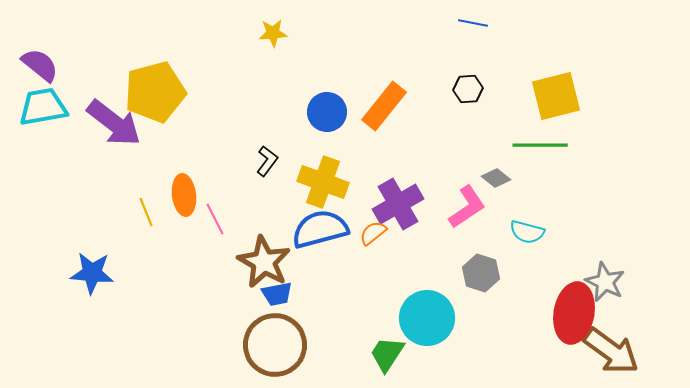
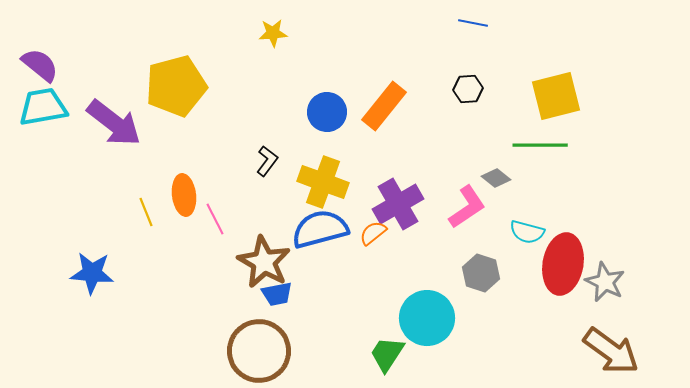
yellow pentagon: moved 21 px right, 6 px up
red ellipse: moved 11 px left, 49 px up
brown circle: moved 16 px left, 6 px down
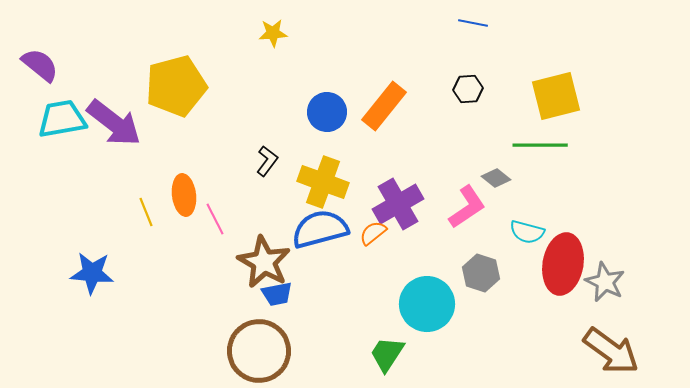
cyan trapezoid: moved 19 px right, 12 px down
cyan circle: moved 14 px up
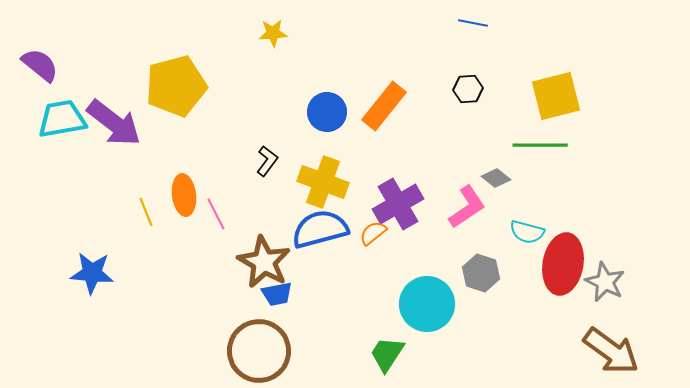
pink line: moved 1 px right, 5 px up
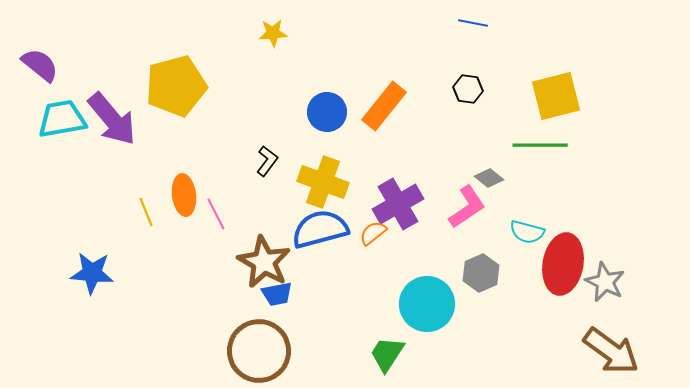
black hexagon: rotated 12 degrees clockwise
purple arrow: moved 2 px left, 4 px up; rotated 12 degrees clockwise
gray diamond: moved 7 px left
gray hexagon: rotated 18 degrees clockwise
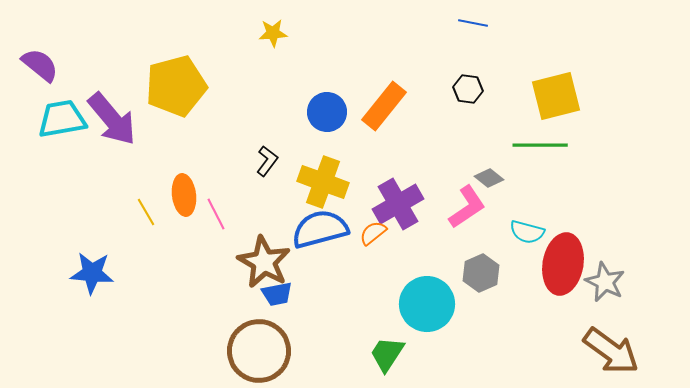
yellow line: rotated 8 degrees counterclockwise
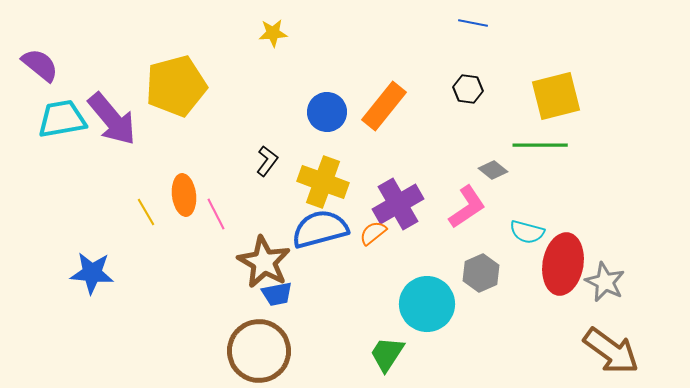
gray diamond: moved 4 px right, 8 px up
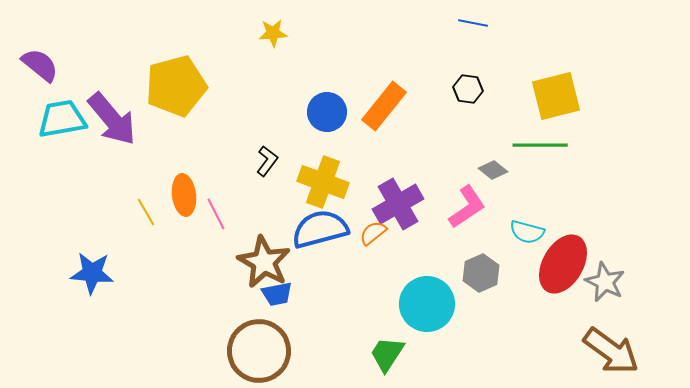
red ellipse: rotated 20 degrees clockwise
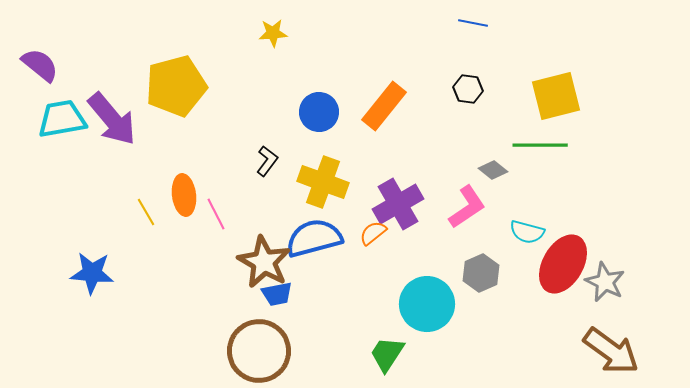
blue circle: moved 8 px left
blue semicircle: moved 6 px left, 9 px down
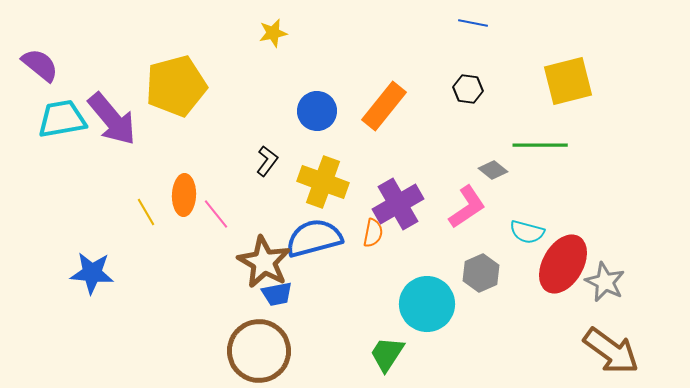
yellow star: rotated 8 degrees counterclockwise
yellow square: moved 12 px right, 15 px up
blue circle: moved 2 px left, 1 px up
orange ellipse: rotated 9 degrees clockwise
pink line: rotated 12 degrees counterclockwise
orange semicircle: rotated 140 degrees clockwise
